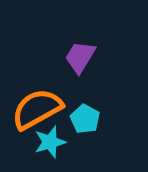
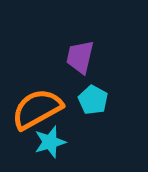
purple trapezoid: rotated 18 degrees counterclockwise
cyan pentagon: moved 8 px right, 19 px up
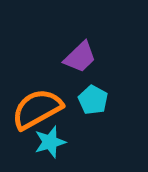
purple trapezoid: rotated 147 degrees counterclockwise
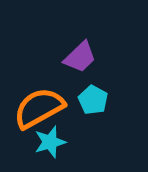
orange semicircle: moved 2 px right, 1 px up
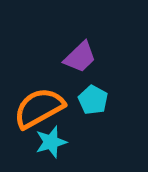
cyan star: moved 1 px right
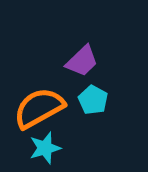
purple trapezoid: moved 2 px right, 4 px down
cyan star: moved 6 px left, 6 px down
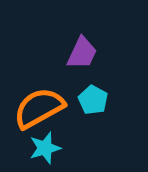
purple trapezoid: moved 8 px up; rotated 21 degrees counterclockwise
